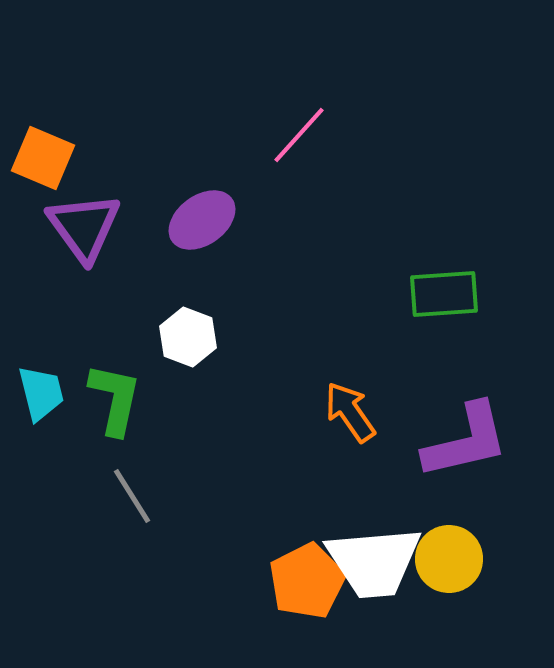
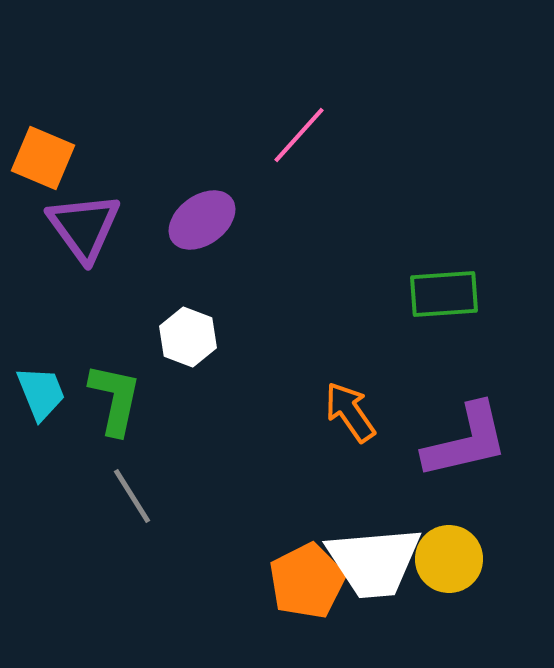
cyan trapezoid: rotated 8 degrees counterclockwise
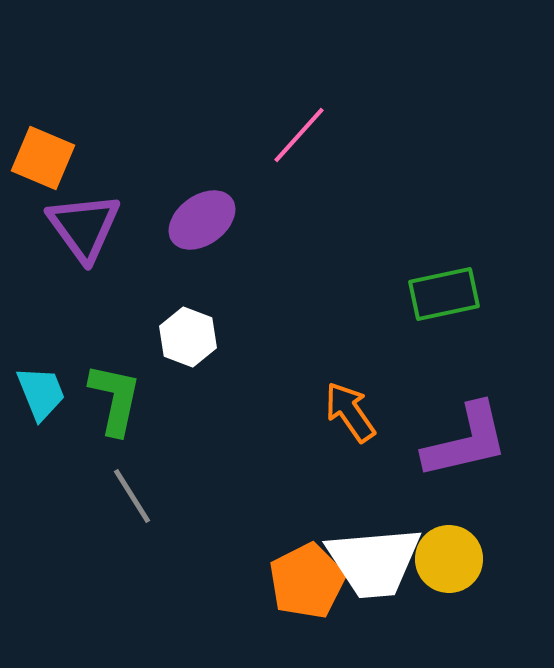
green rectangle: rotated 8 degrees counterclockwise
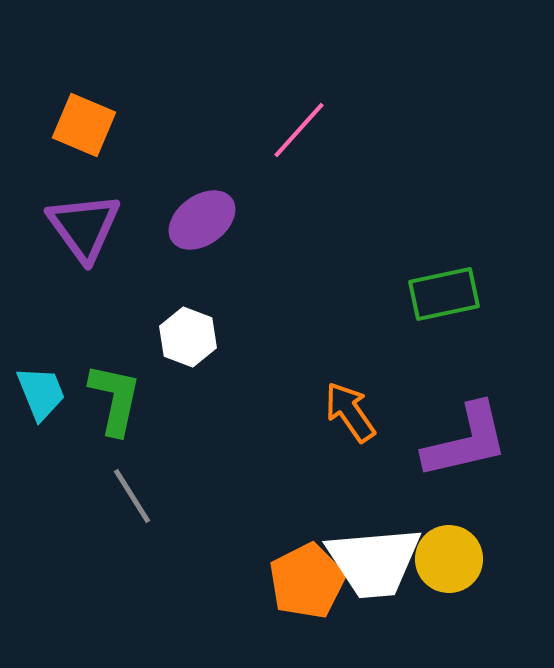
pink line: moved 5 px up
orange square: moved 41 px right, 33 px up
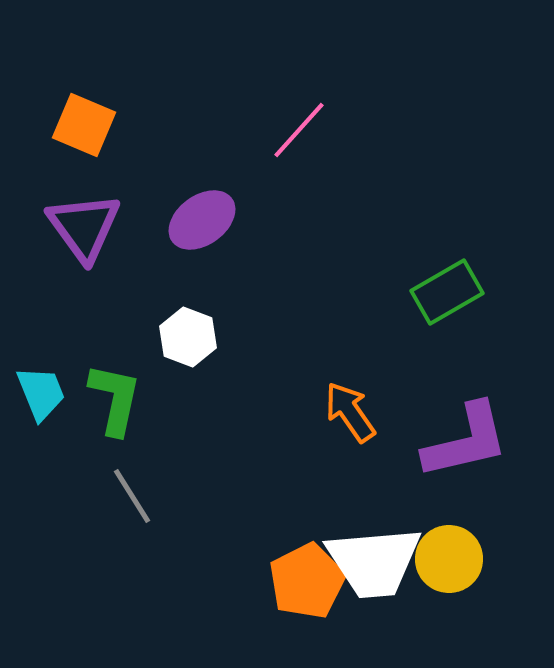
green rectangle: moved 3 px right, 2 px up; rotated 18 degrees counterclockwise
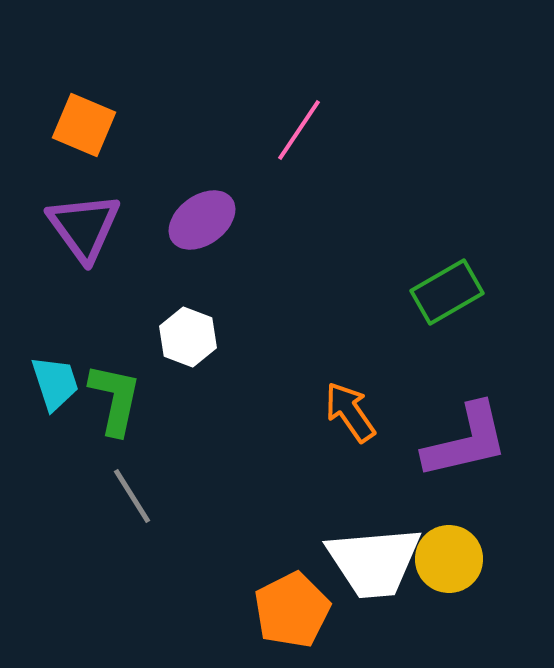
pink line: rotated 8 degrees counterclockwise
cyan trapezoid: moved 14 px right, 10 px up; rotated 4 degrees clockwise
orange pentagon: moved 15 px left, 29 px down
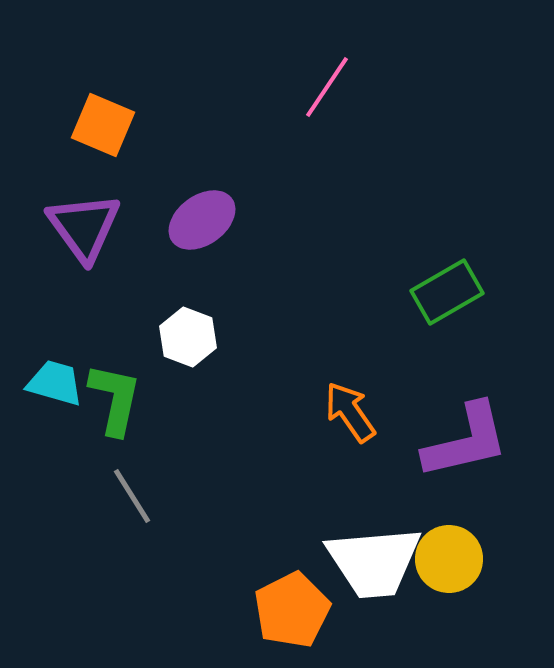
orange square: moved 19 px right
pink line: moved 28 px right, 43 px up
cyan trapezoid: rotated 56 degrees counterclockwise
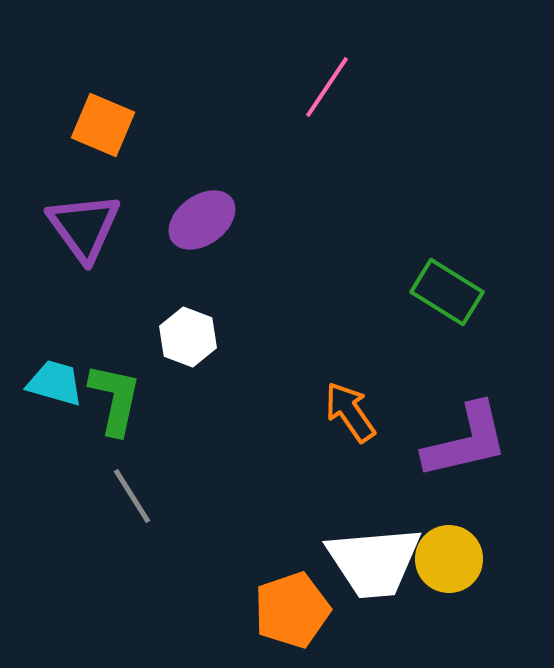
green rectangle: rotated 62 degrees clockwise
orange pentagon: rotated 8 degrees clockwise
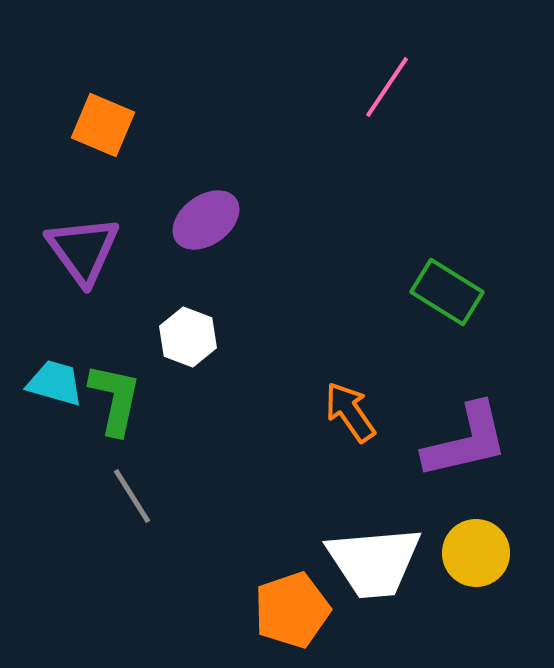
pink line: moved 60 px right
purple ellipse: moved 4 px right
purple triangle: moved 1 px left, 23 px down
yellow circle: moved 27 px right, 6 px up
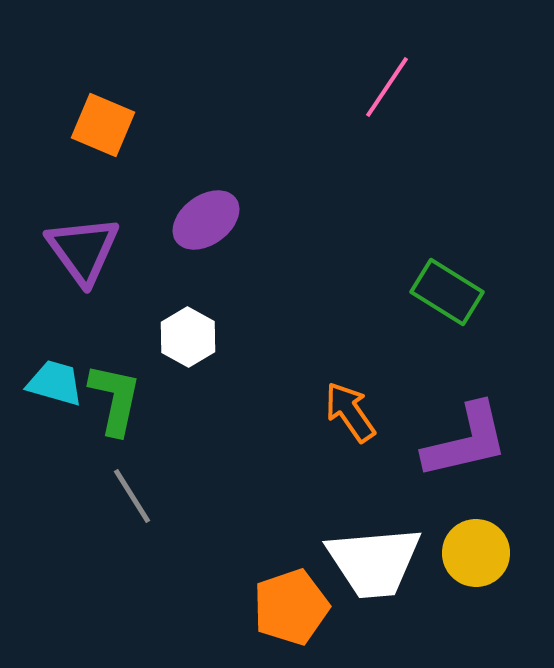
white hexagon: rotated 8 degrees clockwise
orange pentagon: moved 1 px left, 3 px up
